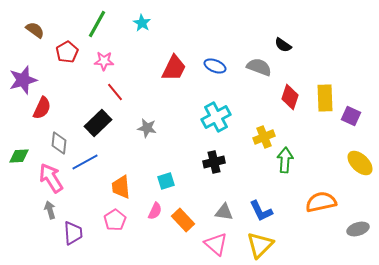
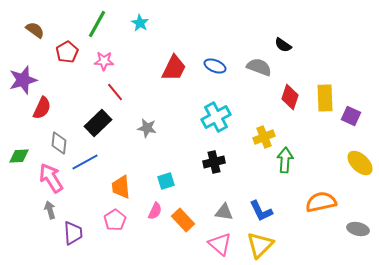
cyan star: moved 2 px left
gray ellipse: rotated 30 degrees clockwise
pink triangle: moved 4 px right
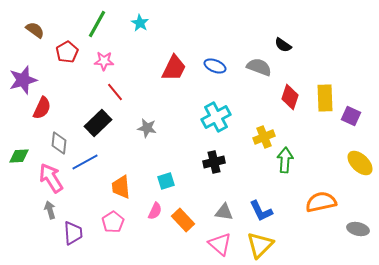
pink pentagon: moved 2 px left, 2 px down
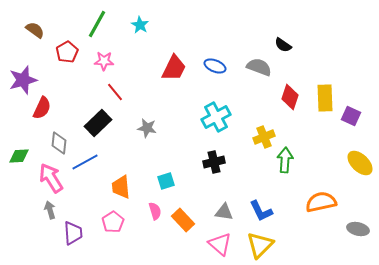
cyan star: moved 2 px down
pink semicircle: rotated 42 degrees counterclockwise
